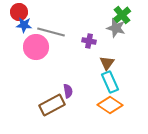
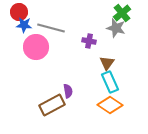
green cross: moved 2 px up
gray line: moved 4 px up
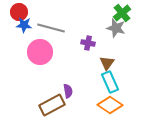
purple cross: moved 1 px left, 2 px down
pink circle: moved 4 px right, 5 px down
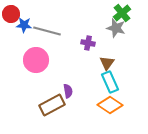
red circle: moved 8 px left, 2 px down
gray line: moved 4 px left, 3 px down
pink circle: moved 4 px left, 8 px down
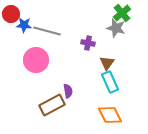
orange diamond: moved 10 px down; rotated 30 degrees clockwise
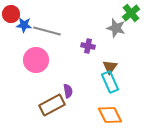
green cross: moved 9 px right
purple cross: moved 3 px down
brown triangle: moved 3 px right, 4 px down
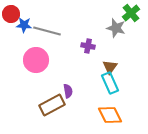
cyan rectangle: moved 1 px down
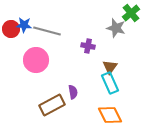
red circle: moved 15 px down
purple semicircle: moved 5 px right, 1 px down
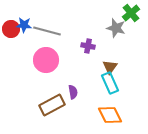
pink circle: moved 10 px right
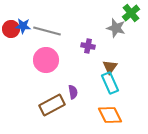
blue star: moved 1 px left, 1 px down
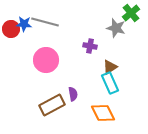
blue star: moved 1 px right, 2 px up
gray line: moved 2 px left, 9 px up
purple cross: moved 2 px right
brown triangle: rotated 21 degrees clockwise
purple semicircle: moved 2 px down
orange diamond: moved 7 px left, 2 px up
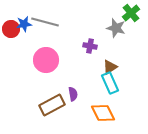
blue star: rotated 14 degrees counterclockwise
